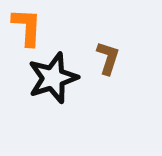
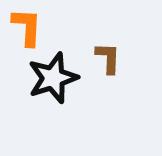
brown L-shape: rotated 16 degrees counterclockwise
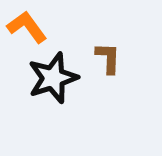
orange L-shape: rotated 39 degrees counterclockwise
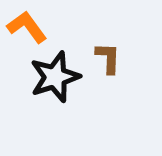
black star: moved 2 px right, 1 px up
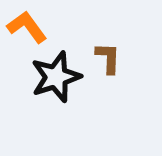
black star: moved 1 px right
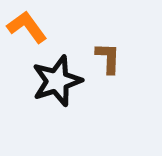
black star: moved 1 px right, 4 px down
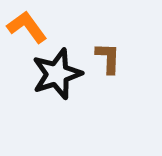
black star: moved 7 px up
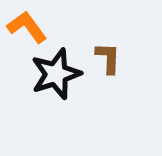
black star: moved 1 px left
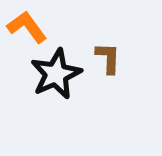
black star: rotated 6 degrees counterclockwise
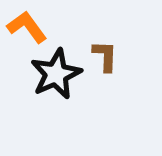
brown L-shape: moved 3 px left, 2 px up
